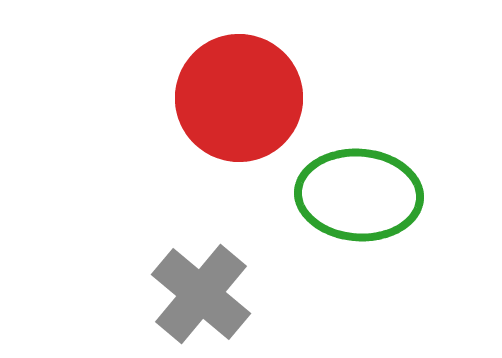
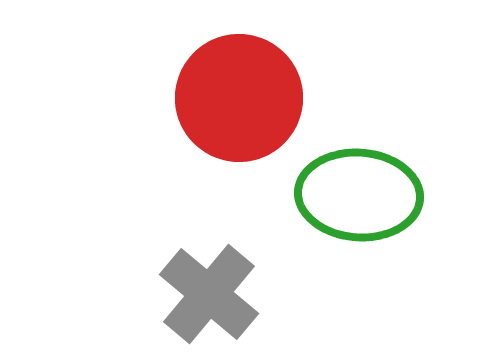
gray cross: moved 8 px right
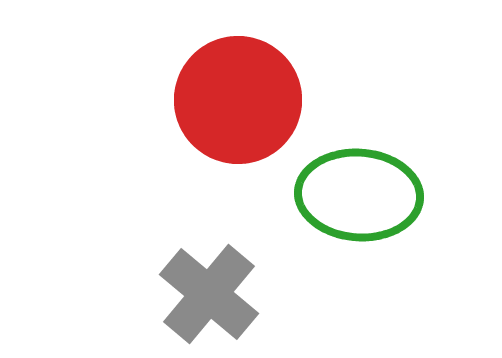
red circle: moved 1 px left, 2 px down
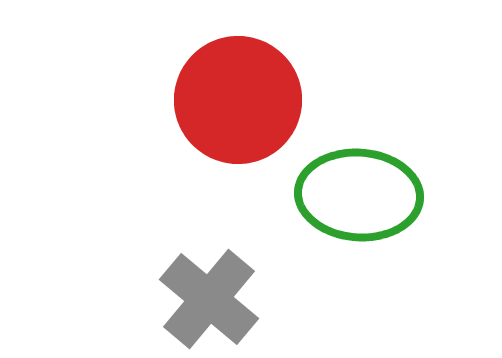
gray cross: moved 5 px down
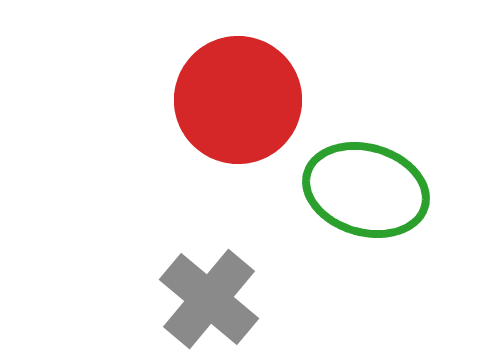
green ellipse: moved 7 px right, 5 px up; rotated 12 degrees clockwise
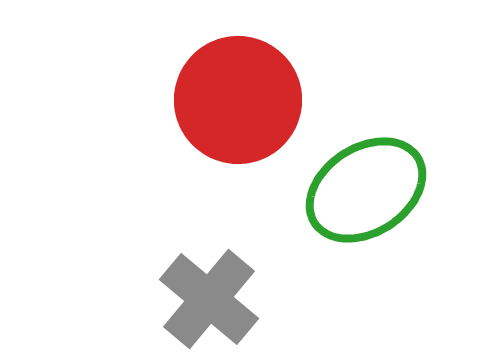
green ellipse: rotated 49 degrees counterclockwise
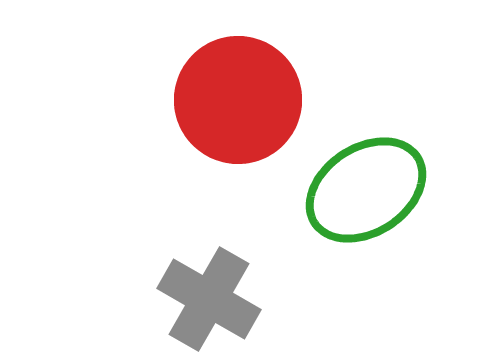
gray cross: rotated 10 degrees counterclockwise
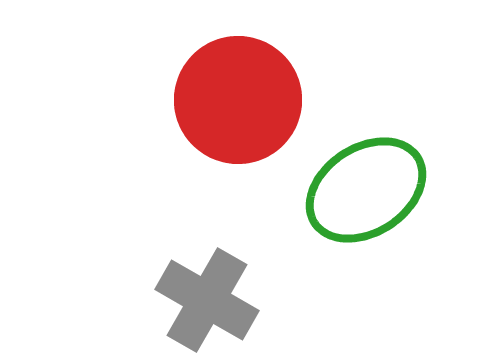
gray cross: moved 2 px left, 1 px down
